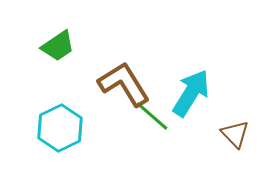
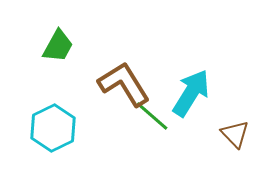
green trapezoid: rotated 27 degrees counterclockwise
cyan hexagon: moved 7 px left
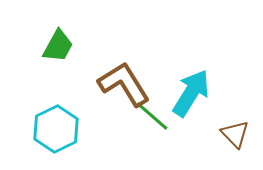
cyan hexagon: moved 3 px right, 1 px down
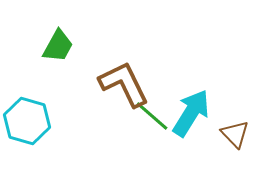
brown L-shape: rotated 6 degrees clockwise
cyan arrow: moved 20 px down
cyan hexagon: moved 29 px left, 8 px up; rotated 18 degrees counterclockwise
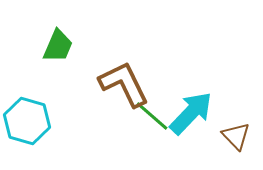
green trapezoid: rotated 6 degrees counterclockwise
cyan arrow: rotated 12 degrees clockwise
brown triangle: moved 1 px right, 2 px down
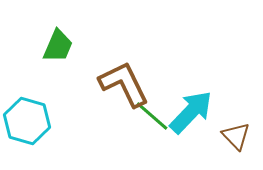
cyan arrow: moved 1 px up
